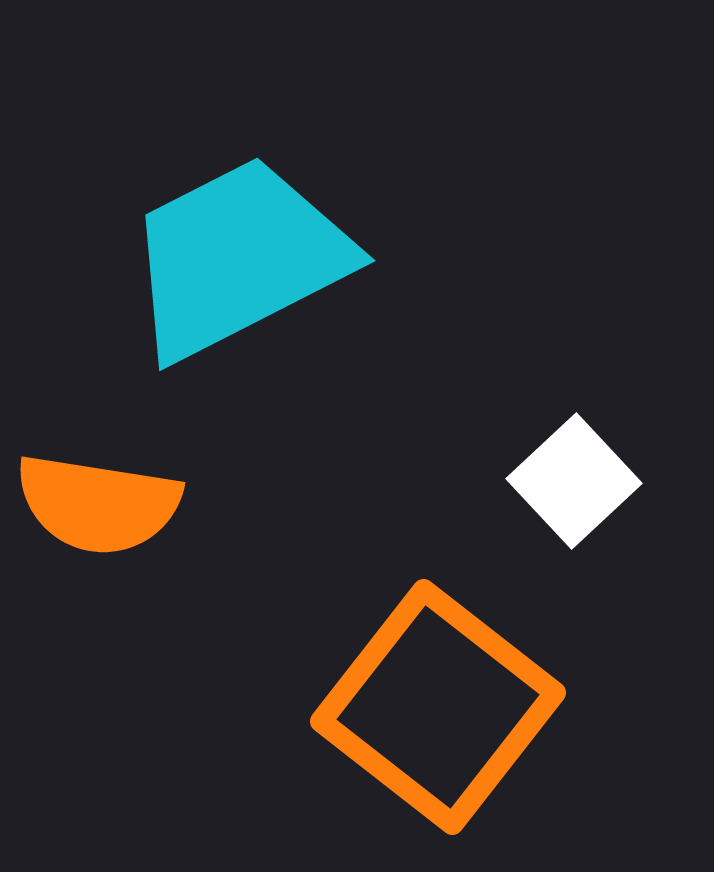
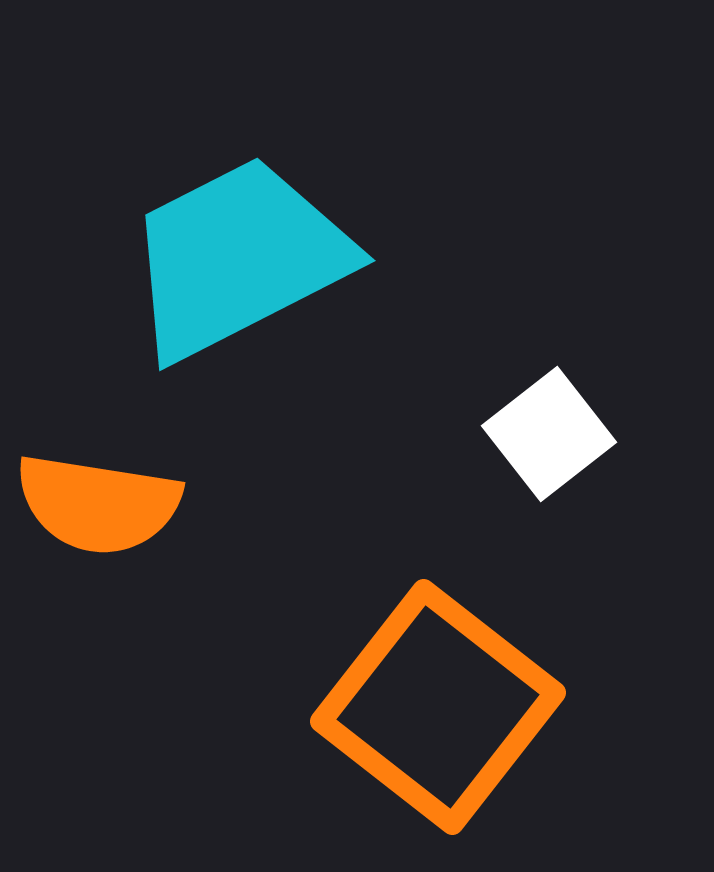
white square: moved 25 px left, 47 px up; rotated 5 degrees clockwise
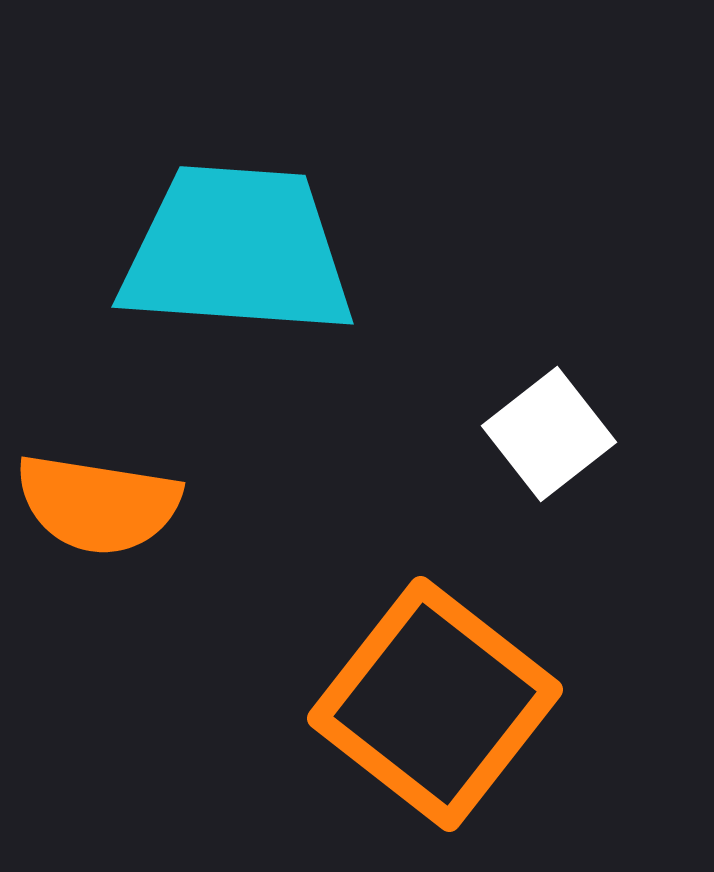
cyan trapezoid: moved 1 px left, 7 px up; rotated 31 degrees clockwise
orange square: moved 3 px left, 3 px up
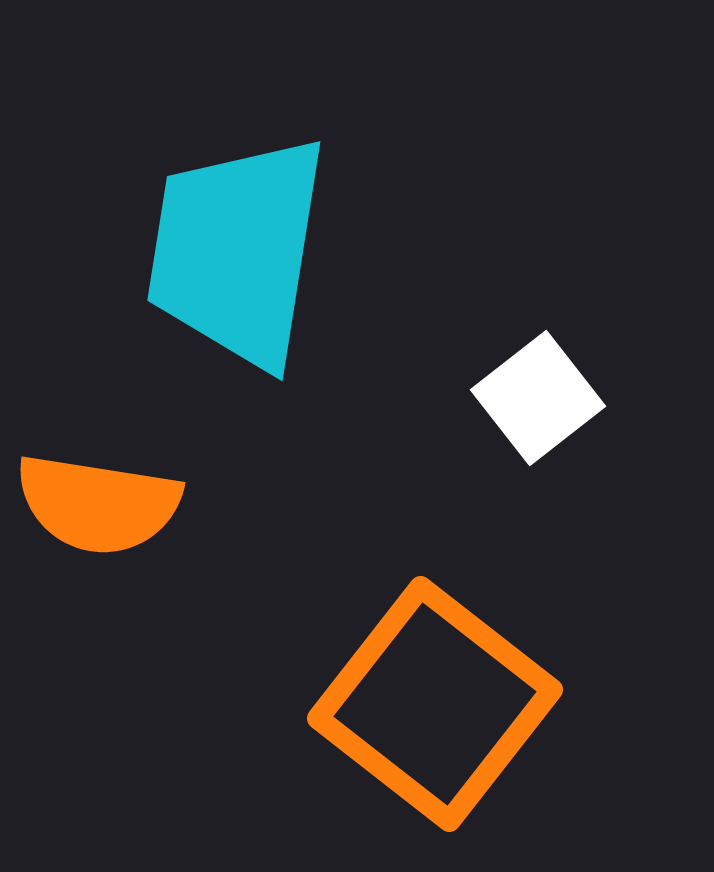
cyan trapezoid: rotated 85 degrees counterclockwise
white square: moved 11 px left, 36 px up
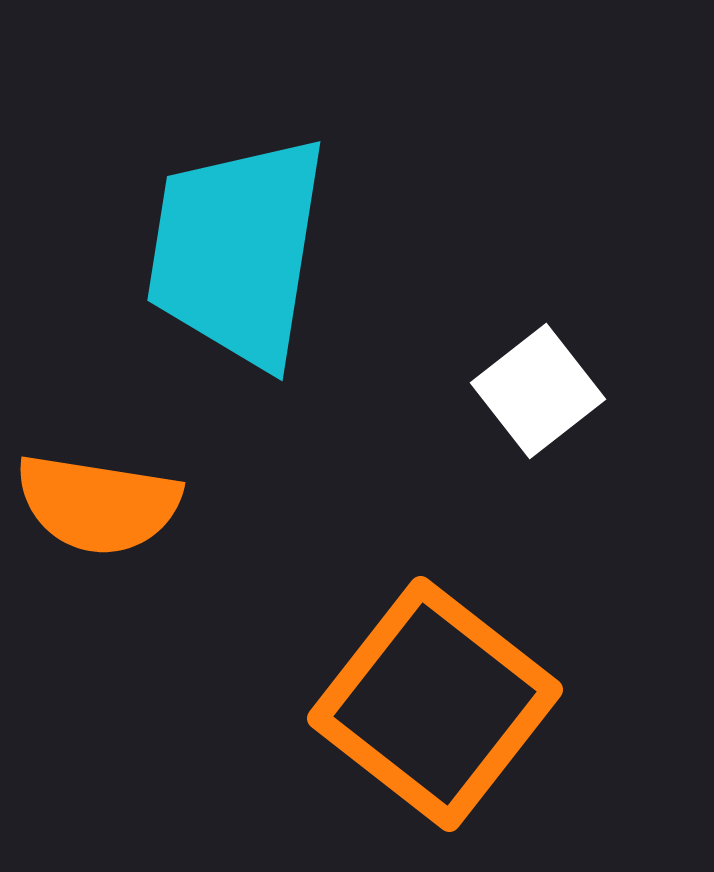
white square: moved 7 px up
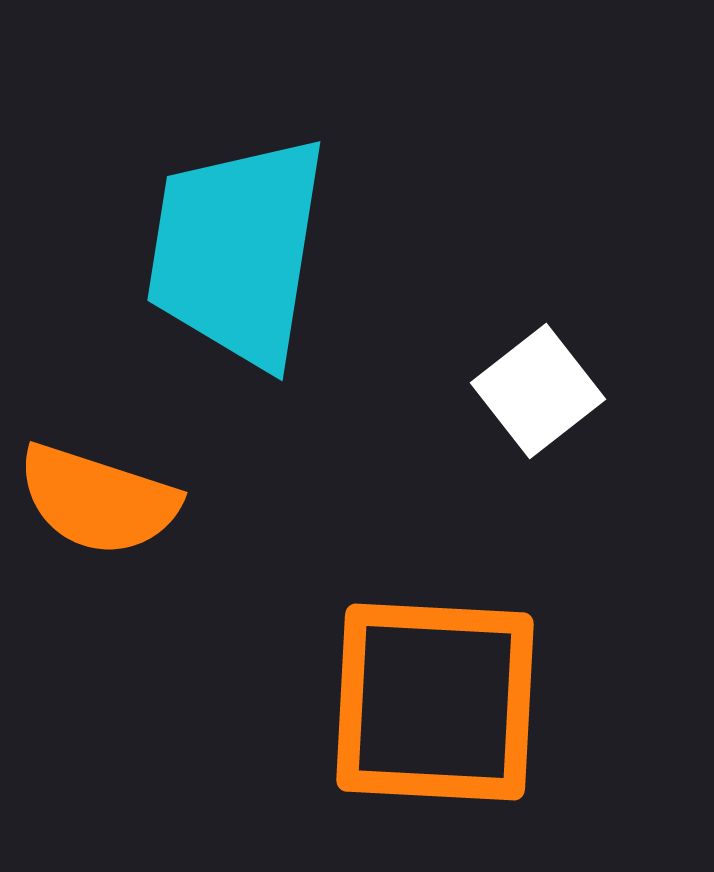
orange semicircle: moved 4 px up; rotated 9 degrees clockwise
orange square: moved 2 px up; rotated 35 degrees counterclockwise
